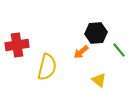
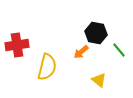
black hexagon: rotated 15 degrees clockwise
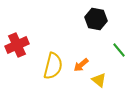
black hexagon: moved 14 px up
red cross: rotated 15 degrees counterclockwise
orange arrow: moved 13 px down
yellow semicircle: moved 6 px right, 1 px up
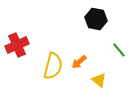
orange arrow: moved 2 px left, 3 px up
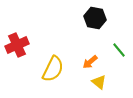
black hexagon: moved 1 px left, 1 px up
orange arrow: moved 11 px right
yellow semicircle: moved 3 px down; rotated 12 degrees clockwise
yellow triangle: moved 2 px down
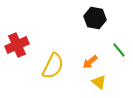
yellow semicircle: moved 3 px up
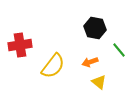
black hexagon: moved 10 px down
red cross: moved 3 px right; rotated 15 degrees clockwise
orange arrow: rotated 21 degrees clockwise
yellow semicircle: rotated 12 degrees clockwise
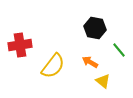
orange arrow: rotated 49 degrees clockwise
yellow triangle: moved 4 px right, 1 px up
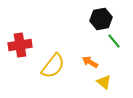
black hexagon: moved 6 px right, 9 px up; rotated 20 degrees counterclockwise
green line: moved 5 px left, 9 px up
yellow triangle: moved 1 px right, 1 px down
